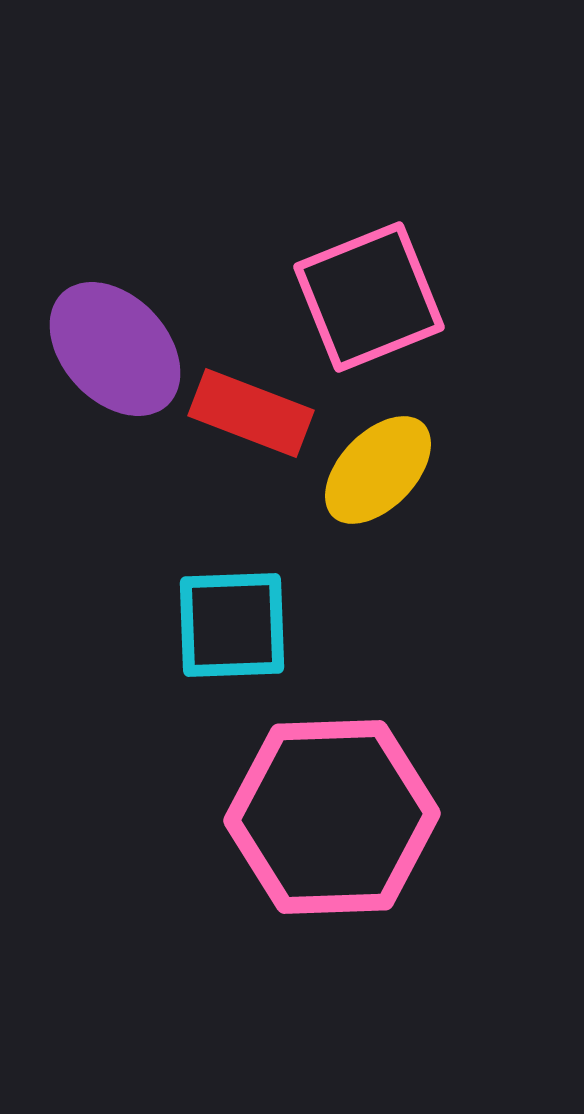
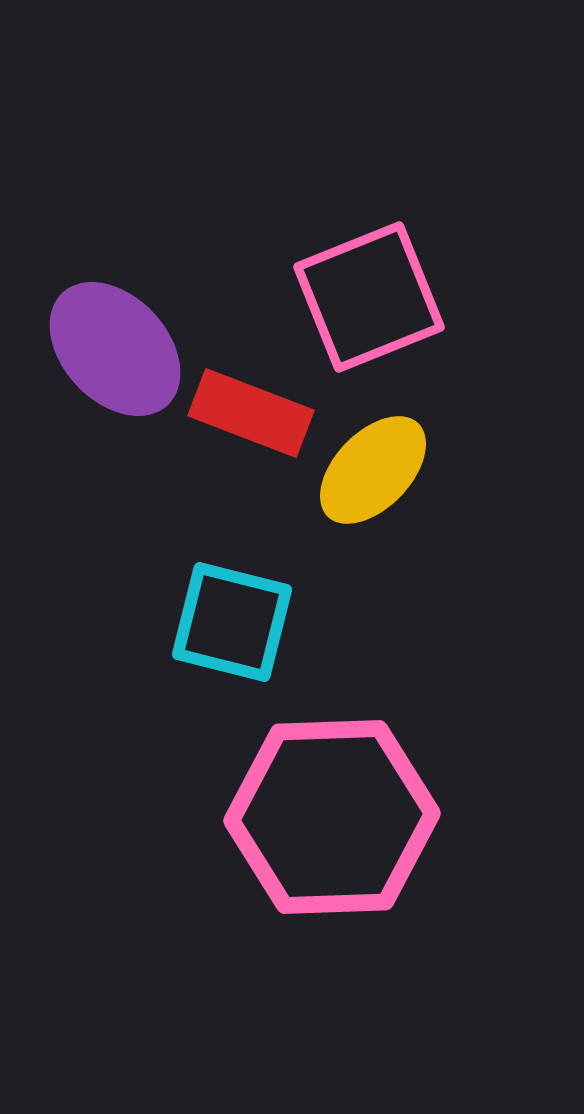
yellow ellipse: moved 5 px left
cyan square: moved 3 px up; rotated 16 degrees clockwise
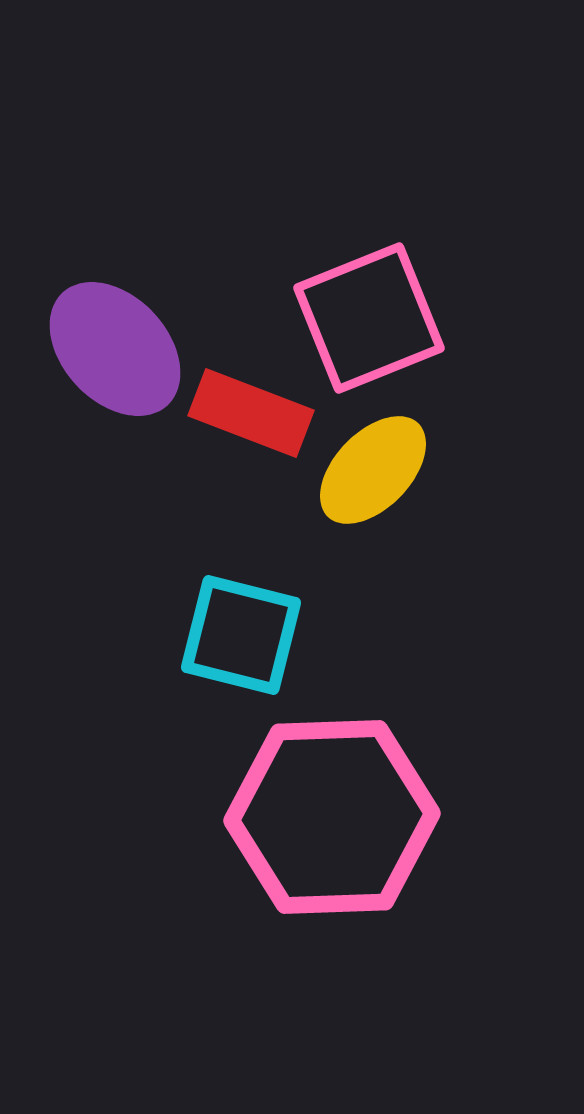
pink square: moved 21 px down
cyan square: moved 9 px right, 13 px down
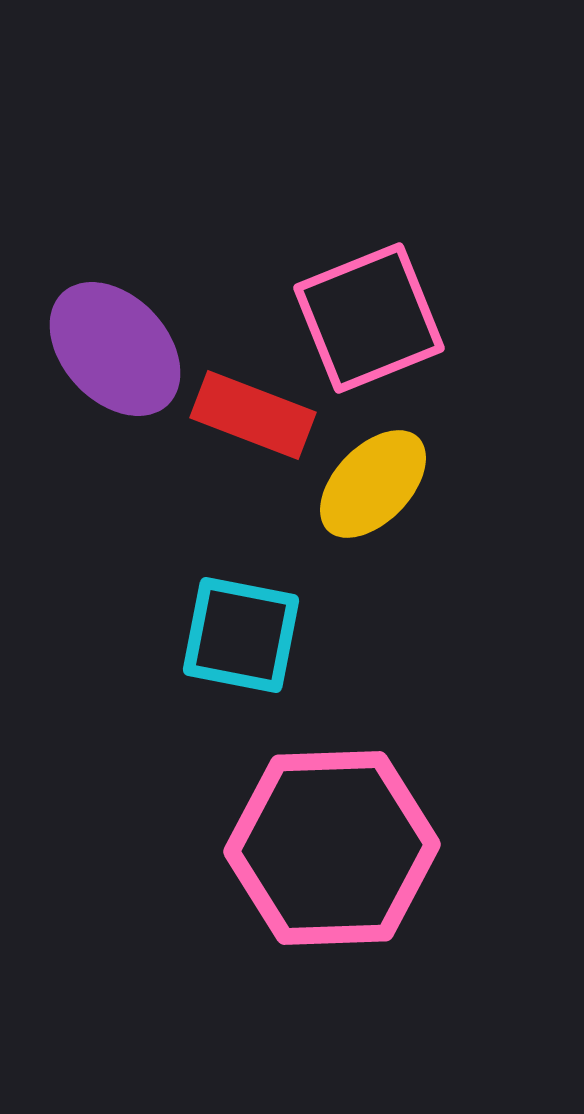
red rectangle: moved 2 px right, 2 px down
yellow ellipse: moved 14 px down
cyan square: rotated 3 degrees counterclockwise
pink hexagon: moved 31 px down
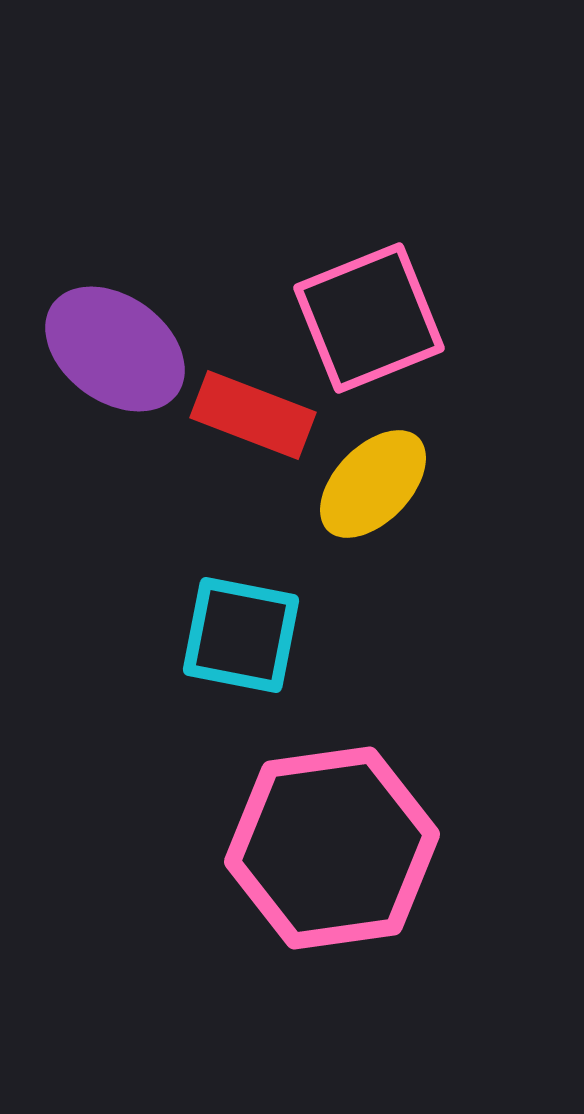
purple ellipse: rotated 11 degrees counterclockwise
pink hexagon: rotated 6 degrees counterclockwise
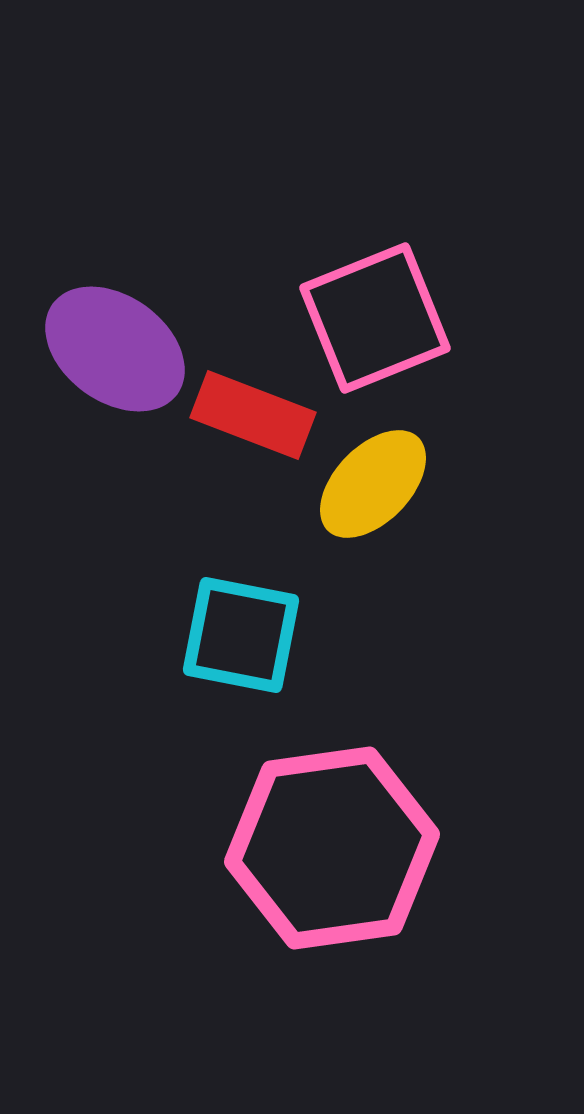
pink square: moved 6 px right
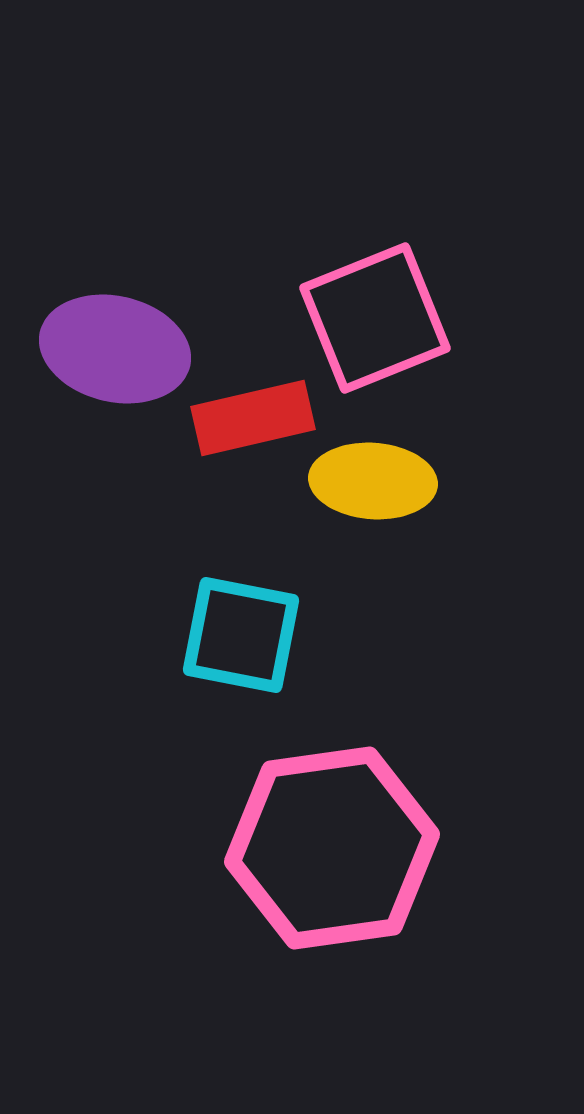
purple ellipse: rotated 23 degrees counterclockwise
red rectangle: moved 3 px down; rotated 34 degrees counterclockwise
yellow ellipse: moved 3 px up; rotated 50 degrees clockwise
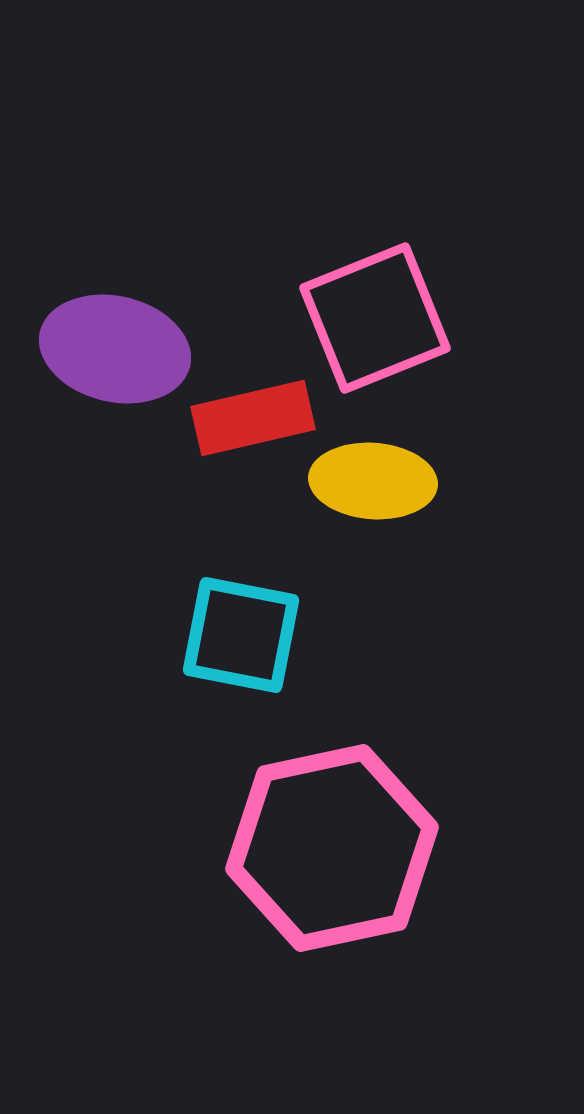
pink hexagon: rotated 4 degrees counterclockwise
